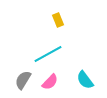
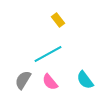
yellow rectangle: rotated 16 degrees counterclockwise
pink semicircle: rotated 96 degrees clockwise
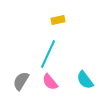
yellow rectangle: rotated 64 degrees counterclockwise
cyan line: rotated 36 degrees counterclockwise
gray semicircle: moved 2 px left, 1 px down
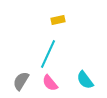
pink semicircle: moved 1 px down
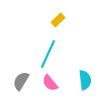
yellow rectangle: rotated 32 degrees counterclockwise
cyan semicircle: rotated 150 degrees counterclockwise
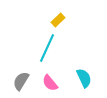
cyan line: moved 1 px left, 6 px up
cyan semicircle: moved 1 px left, 2 px up; rotated 18 degrees counterclockwise
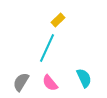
gray semicircle: moved 1 px down
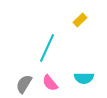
yellow rectangle: moved 22 px right
cyan semicircle: rotated 114 degrees clockwise
gray semicircle: moved 3 px right, 2 px down
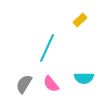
pink semicircle: moved 1 px right, 1 px down
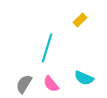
cyan line: rotated 8 degrees counterclockwise
cyan semicircle: rotated 24 degrees clockwise
